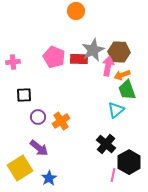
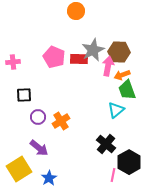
yellow square: moved 1 px left, 1 px down
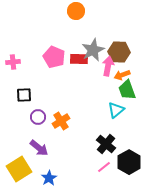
pink line: moved 9 px left, 8 px up; rotated 40 degrees clockwise
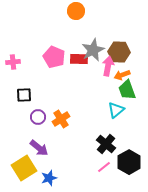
orange cross: moved 2 px up
yellow square: moved 5 px right, 1 px up
blue star: rotated 14 degrees clockwise
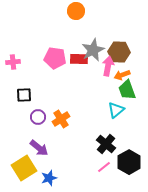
pink pentagon: moved 1 px right, 1 px down; rotated 15 degrees counterclockwise
